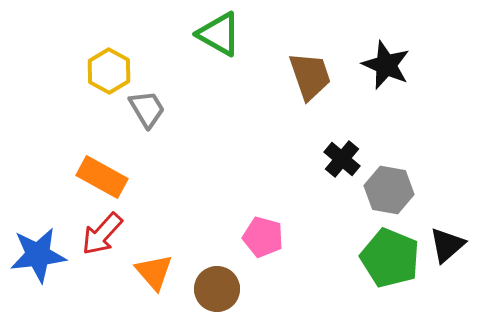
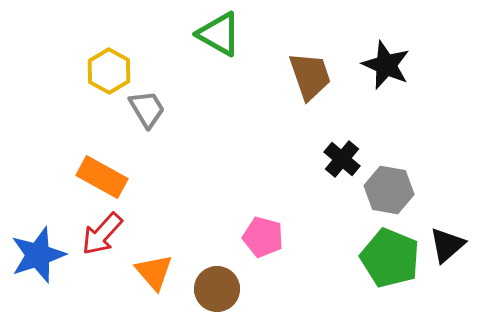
blue star: rotated 12 degrees counterclockwise
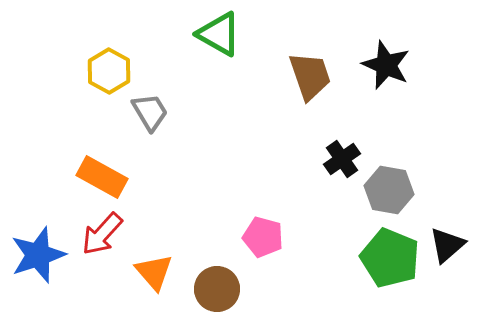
gray trapezoid: moved 3 px right, 3 px down
black cross: rotated 15 degrees clockwise
